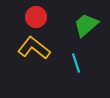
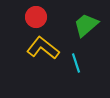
yellow L-shape: moved 9 px right
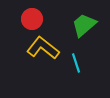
red circle: moved 4 px left, 2 px down
green trapezoid: moved 2 px left
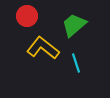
red circle: moved 5 px left, 3 px up
green trapezoid: moved 10 px left
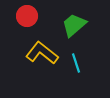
yellow L-shape: moved 1 px left, 5 px down
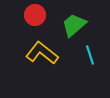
red circle: moved 8 px right, 1 px up
cyan line: moved 14 px right, 8 px up
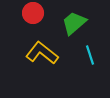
red circle: moved 2 px left, 2 px up
green trapezoid: moved 2 px up
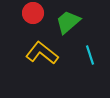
green trapezoid: moved 6 px left, 1 px up
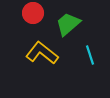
green trapezoid: moved 2 px down
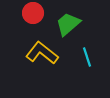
cyan line: moved 3 px left, 2 px down
